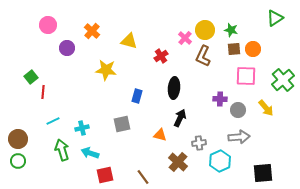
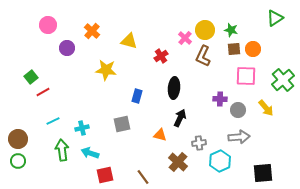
red line: rotated 56 degrees clockwise
green arrow: rotated 10 degrees clockwise
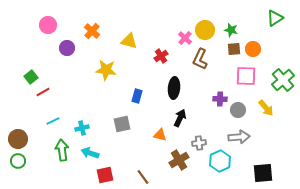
brown L-shape: moved 3 px left, 3 px down
brown cross: moved 1 px right, 2 px up; rotated 18 degrees clockwise
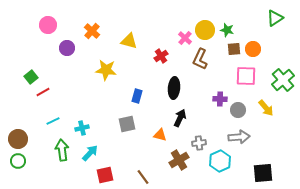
green star: moved 4 px left
gray square: moved 5 px right
cyan arrow: rotated 114 degrees clockwise
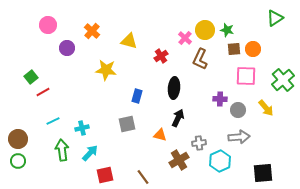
black arrow: moved 2 px left
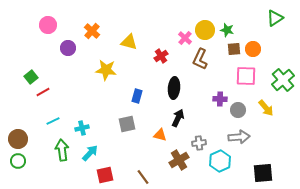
yellow triangle: moved 1 px down
purple circle: moved 1 px right
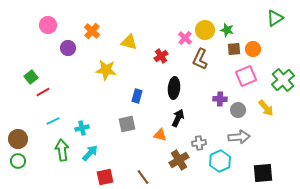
pink square: rotated 25 degrees counterclockwise
red square: moved 2 px down
